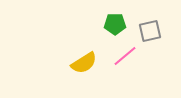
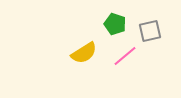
green pentagon: rotated 20 degrees clockwise
yellow semicircle: moved 10 px up
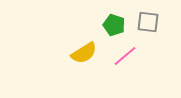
green pentagon: moved 1 px left, 1 px down
gray square: moved 2 px left, 9 px up; rotated 20 degrees clockwise
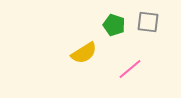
pink line: moved 5 px right, 13 px down
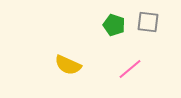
yellow semicircle: moved 16 px left, 12 px down; rotated 56 degrees clockwise
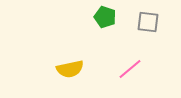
green pentagon: moved 9 px left, 8 px up
yellow semicircle: moved 2 px right, 4 px down; rotated 36 degrees counterclockwise
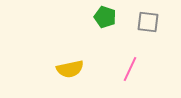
pink line: rotated 25 degrees counterclockwise
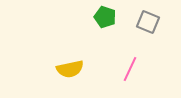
gray square: rotated 15 degrees clockwise
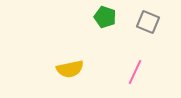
pink line: moved 5 px right, 3 px down
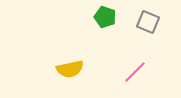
pink line: rotated 20 degrees clockwise
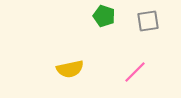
green pentagon: moved 1 px left, 1 px up
gray square: moved 1 px up; rotated 30 degrees counterclockwise
